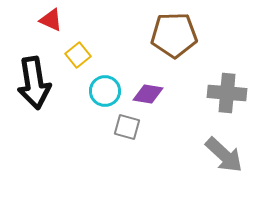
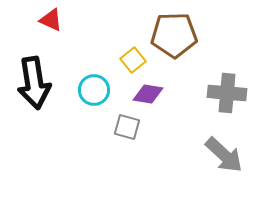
yellow square: moved 55 px right, 5 px down
cyan circle: moved 11 px left, 1 px up
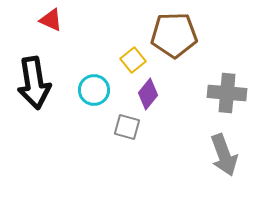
purple diamond: rotated 60 degrees counterclockwise
gray arrow: rotated 27 degrees clockwise
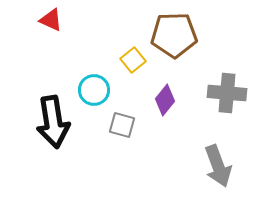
black arrow: moved 19 px right, 39 px down
purple diamond: moved 17 px right, 6 px down
gray square: moved 5 px left, 2 px up
gray arrow: moved 6 px left, 11 px down
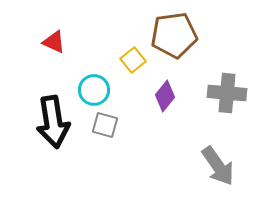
red triangle: moved 3 px right, 22 px down
brown pentagon: rotated 6 degrees counterclockwise
purple diamond: moved 4 px up
gray square: moved 17 px left
gray arrow: rotated 15 degrees counterclockwise
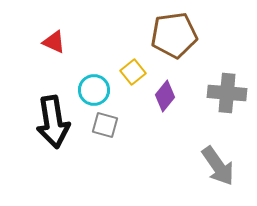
yellow square: moved 12 px down
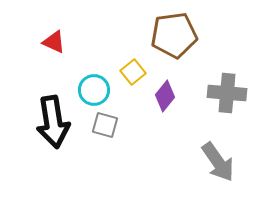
gray arrow: moved 4 px up
